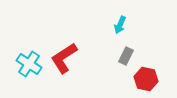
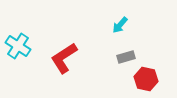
cyan arrow: rotated 18 degrees clockwise
gray rectangle: moved 1 px down; rotated 48 degrees clockwise
cyan cross: moved 11 px left, 18 px up
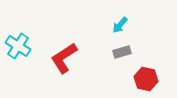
gray rectangle: moved 4 px left, 5 px up
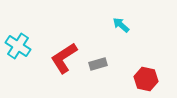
cyan arrow: moved 1 px right; rotated 90 degrees clockwise
gray rectangle: moved 24 px left, 12 px down
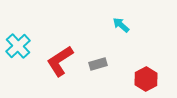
cyan cross: rotated 15 degrees clockwise
red L-shape: moved 4 px left, 3 px down
red hexagon: rotated 20 degrees clockwise
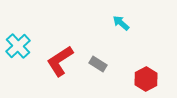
cyan arrow: moved 2 px up
gray rectangle: rotated 48 degrees clockwise
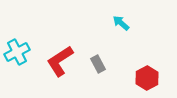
cyan cross: moved 1 px left, 6 px down; rotated 15 degrees clockwise
gray rectangle: rotated 30 degrees clockwise
red hexagon: moved 1 px right, 1 px up
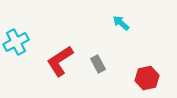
cyan cross: moved 1 px left, 10 px up
red hexagon: rotated 15 degrees clockwise
